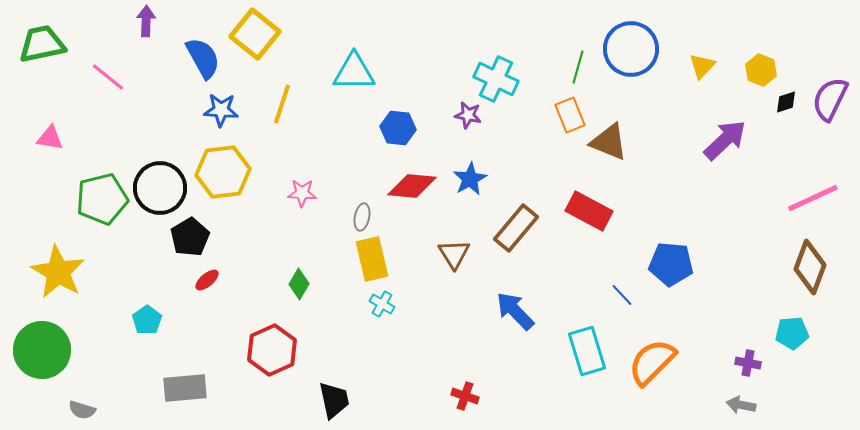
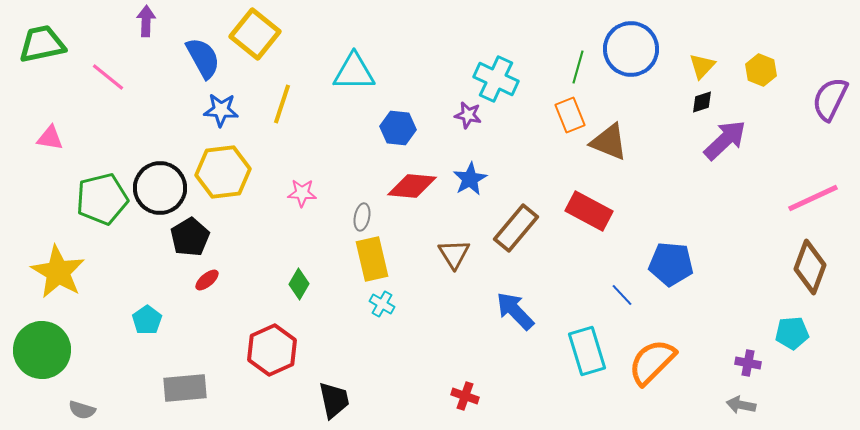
black diamond at (786, 102): moved 84 px left
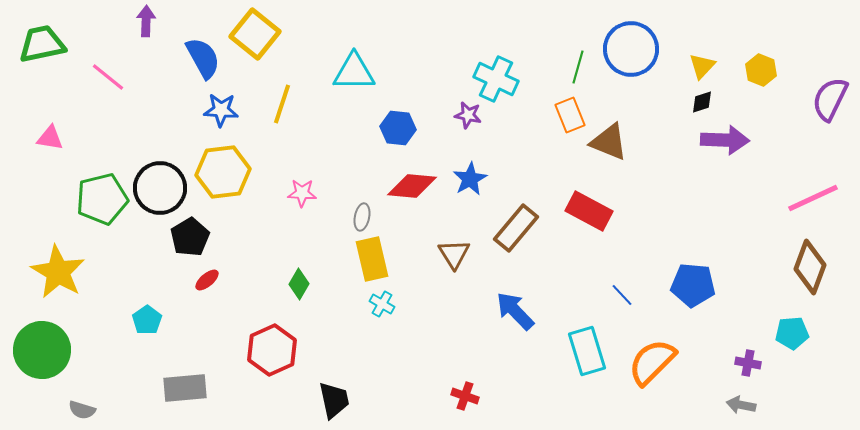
purple arrow at (725, 140): rotated 45 degrees clockwise
blue pentagon at (671, 264): moved 22 px right, 21 px down
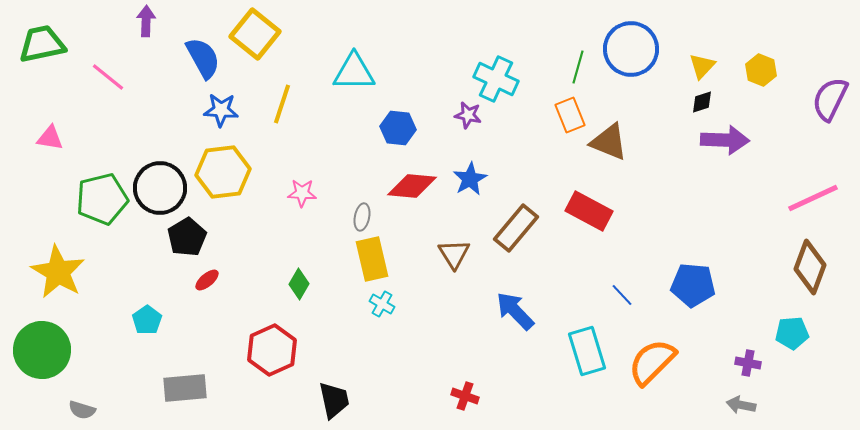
black pentagon at (190, 237): moved 3 px left
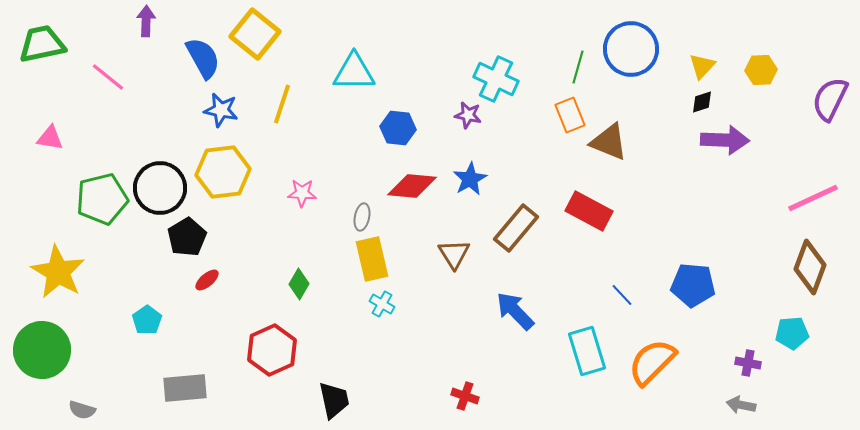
yellow hexagon at (761, 70): rotated 24 degrees counterclockwise
blue star at (221, 110): rotated 8 degrees clockwise
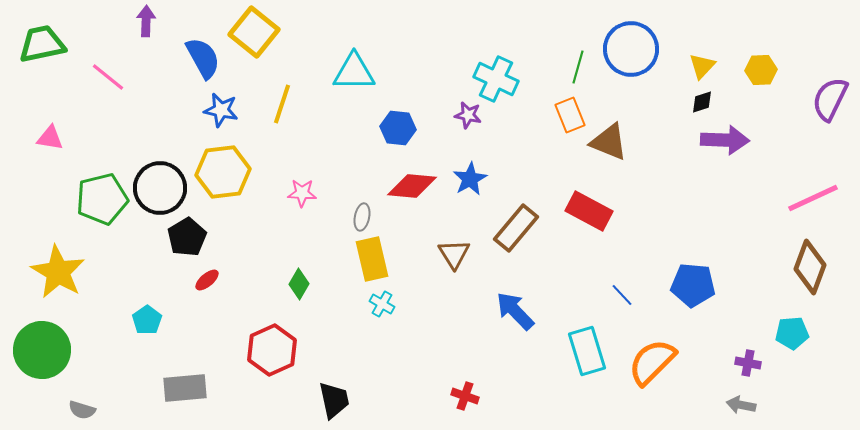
yellow square at (255, 34): moved 1 px left, 2 px up
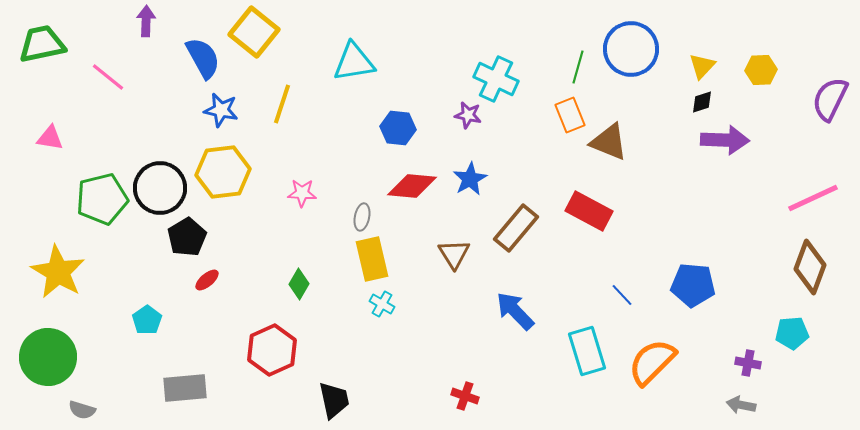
cyan triangle at (354, 72): moved 10 px up; rotated 9 degrees counterclockwise
green circle at (42, 350): moved 6 px right, 7 px down
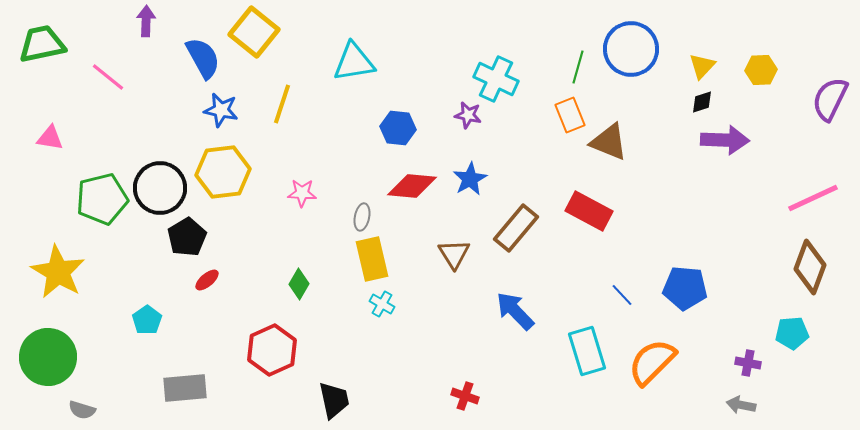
blue pentagon at (693, 285): moved 8 px left, 3 px down
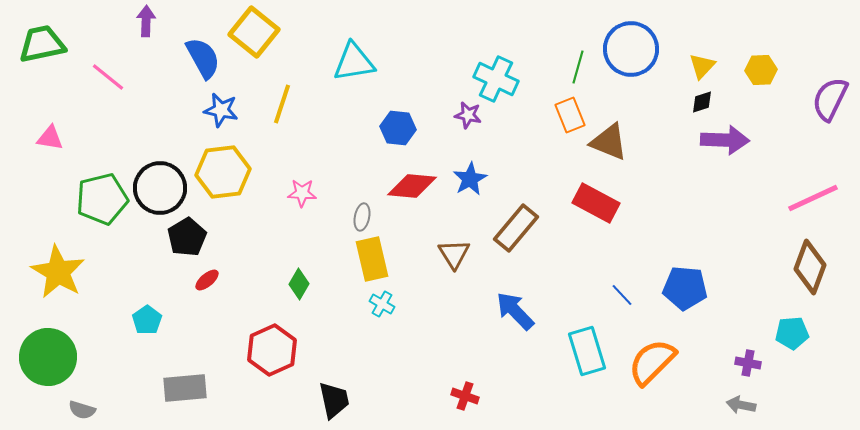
red rectangle at (589, 211): moved 7 px right, 8 px up
